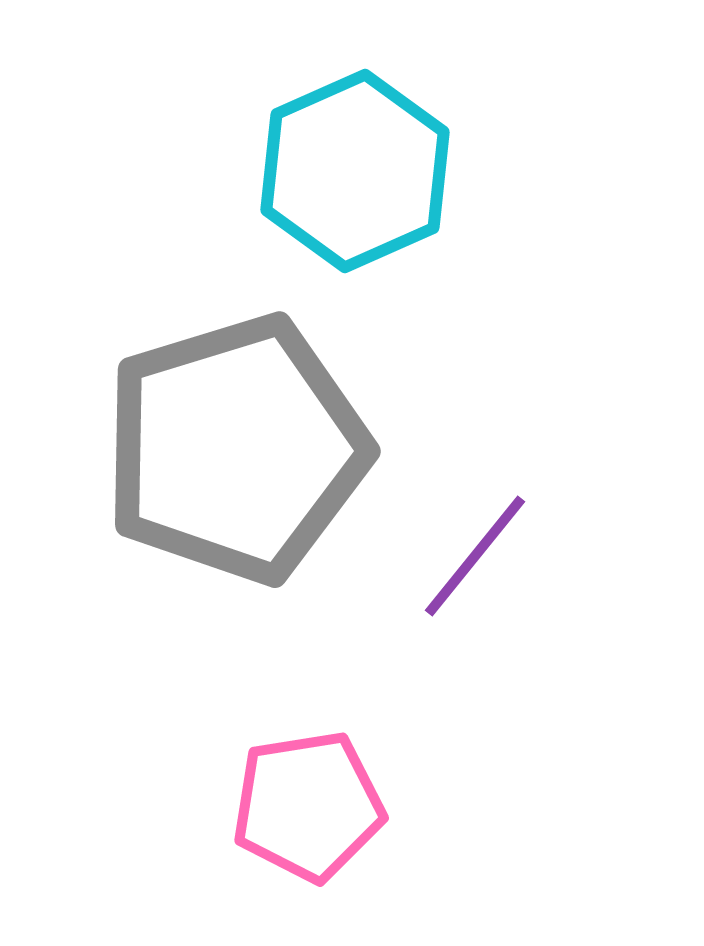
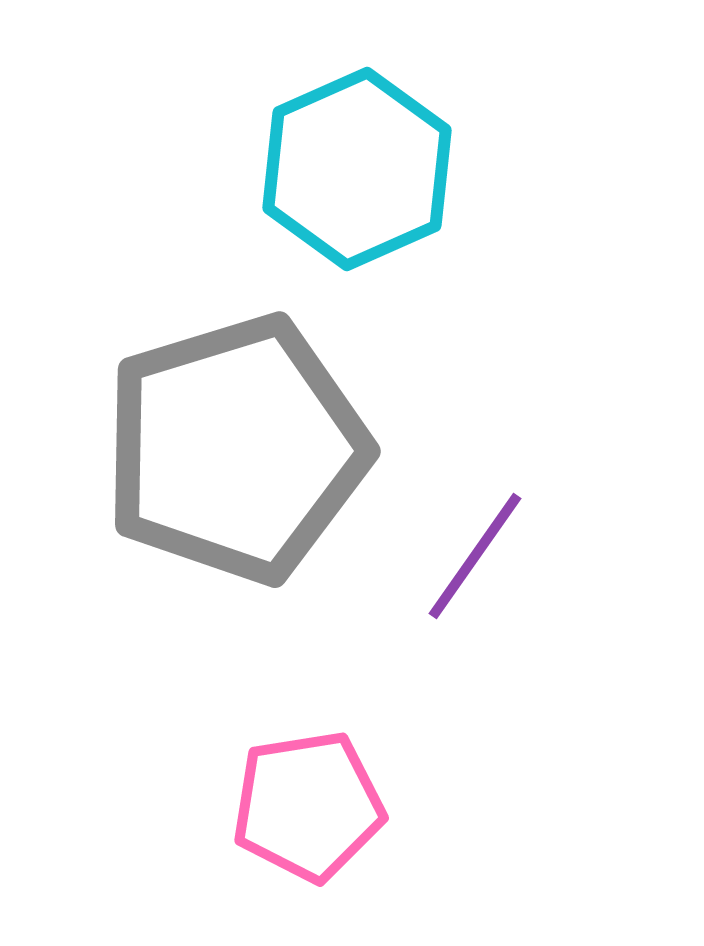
cyan hexagon: moved 2 px right, 2 px up
purple line: rotated 4 degrees counterclockwise
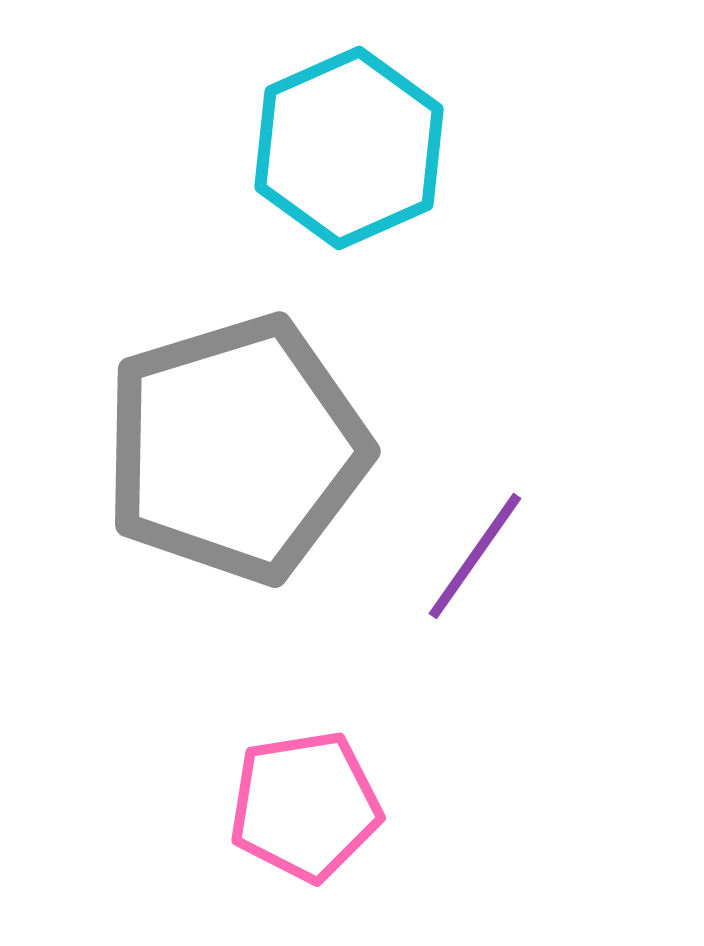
cyan hexagon: moved 8 px left, 21 px up
pink pentagon: moved 3 px left
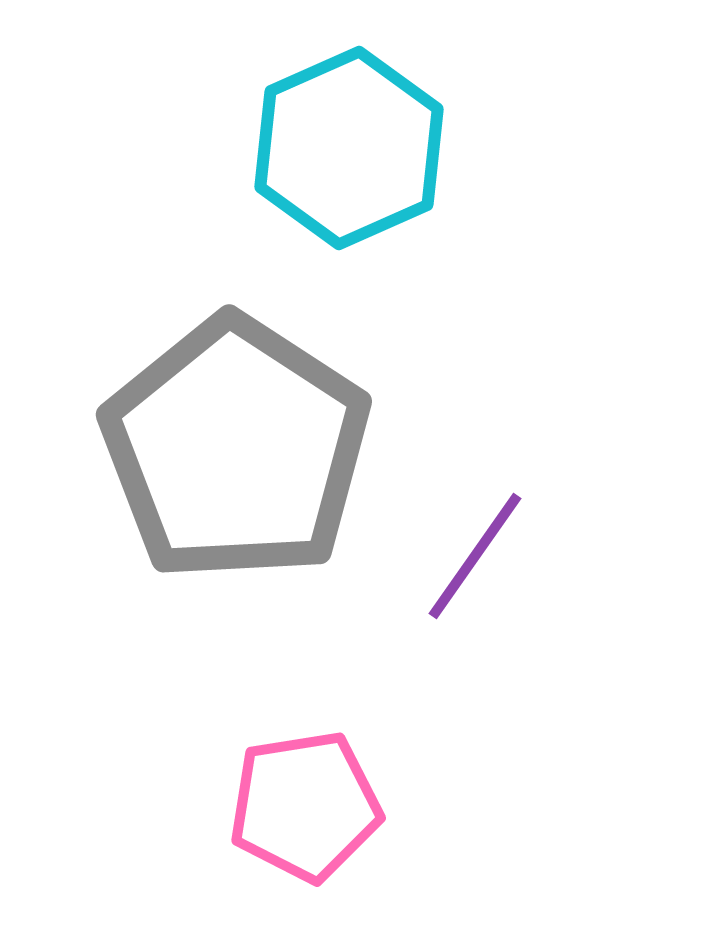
gray pentagon: rotated 22 degrees counterclockwise
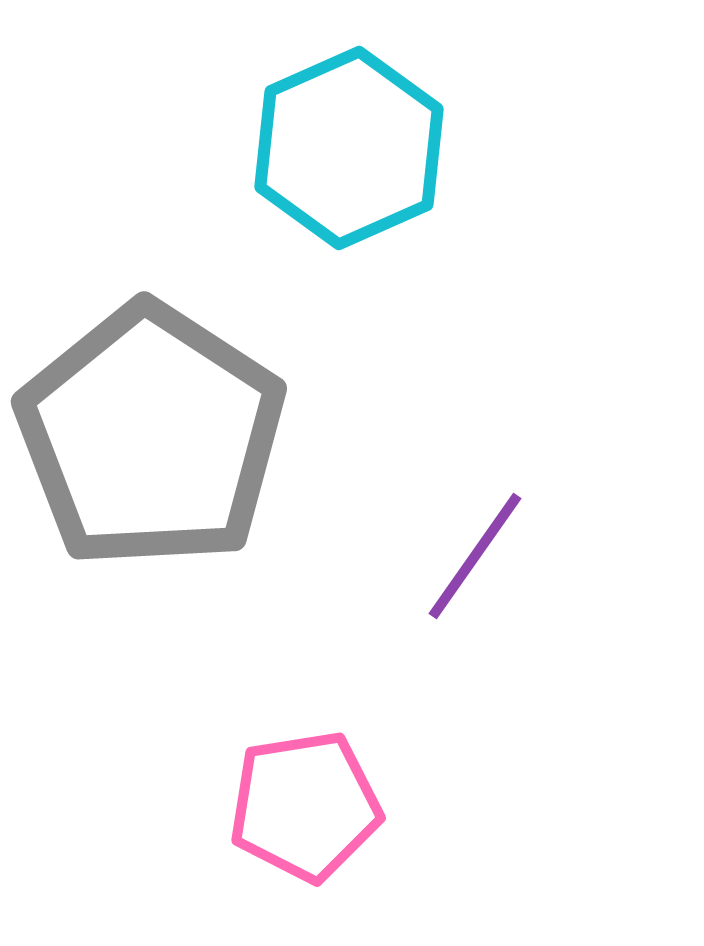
gray pentagon: moved 85 px left, 13 px up
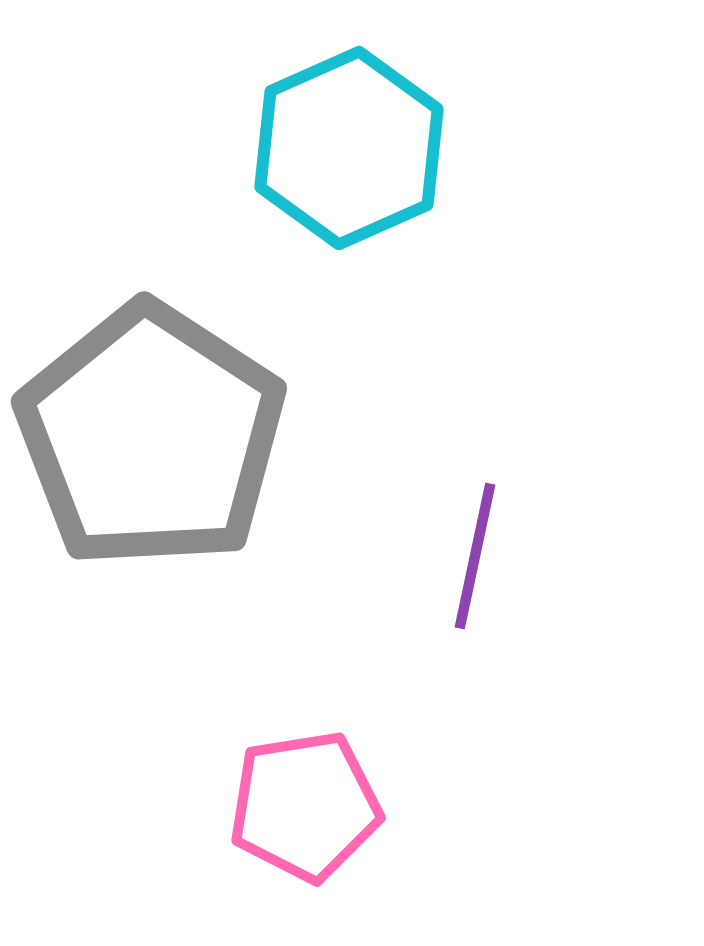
purple line: rotated 23 degrees counterclockwise
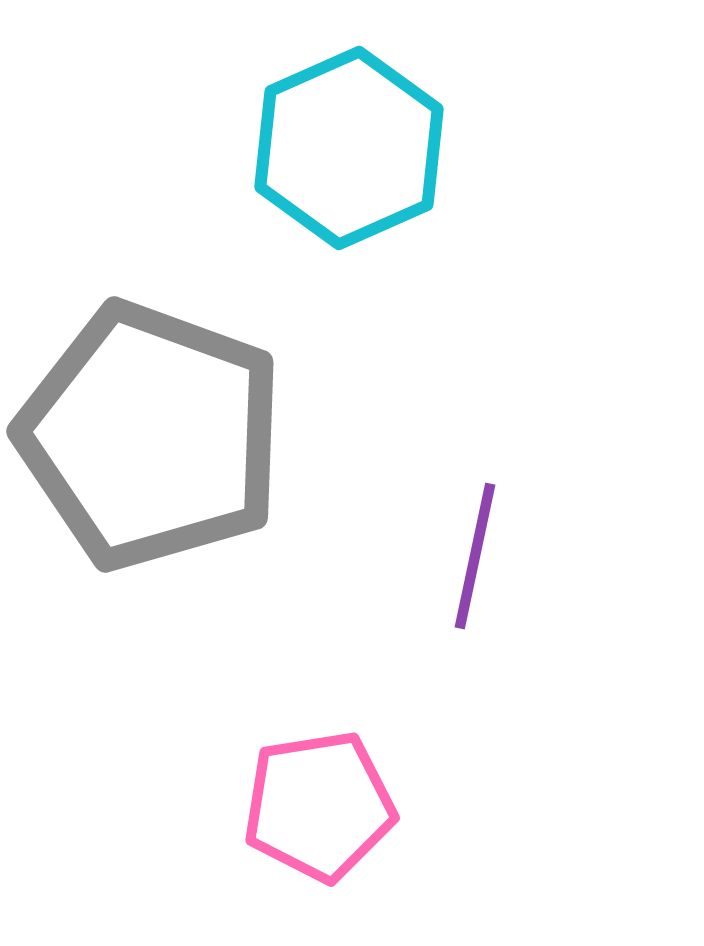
gray pentagon: rotated 13 degrees counterclockwise
pink pentagon: moved 14 px right
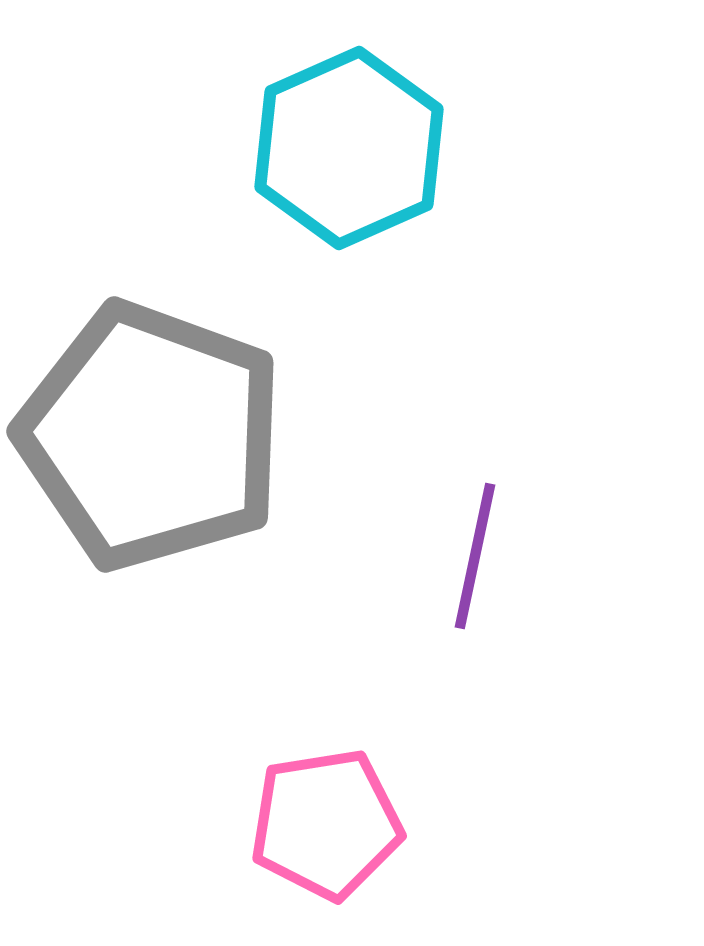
pink pentagon: moved 7 px right, 18 px down
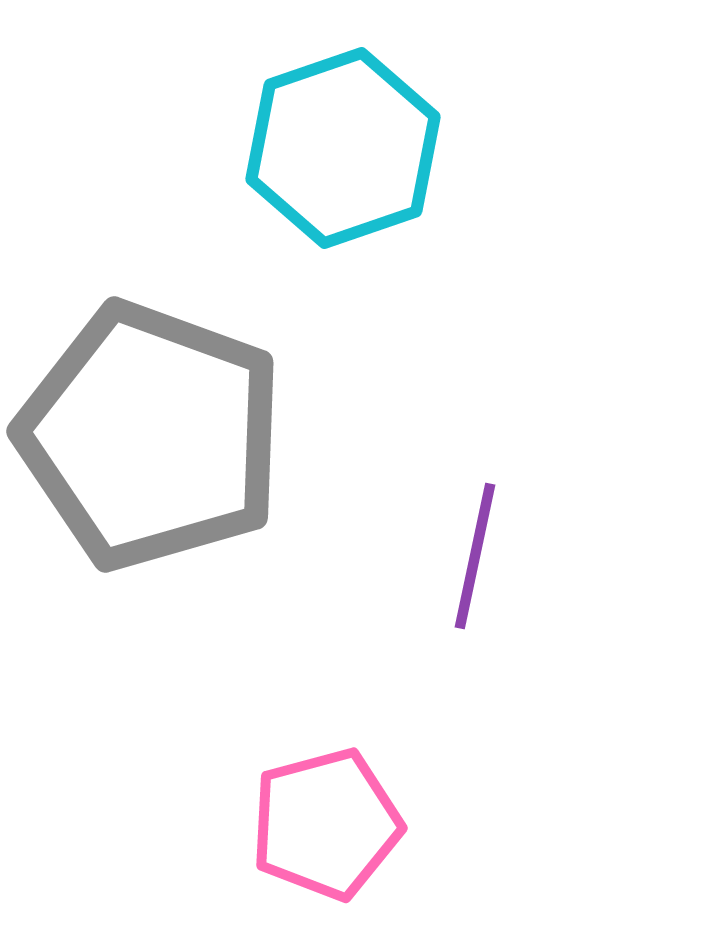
cyan hexagon: moved 6 px left; rotated 5 degrees clockwise
pink pentagon: rotated 6 degrees counterclockwise
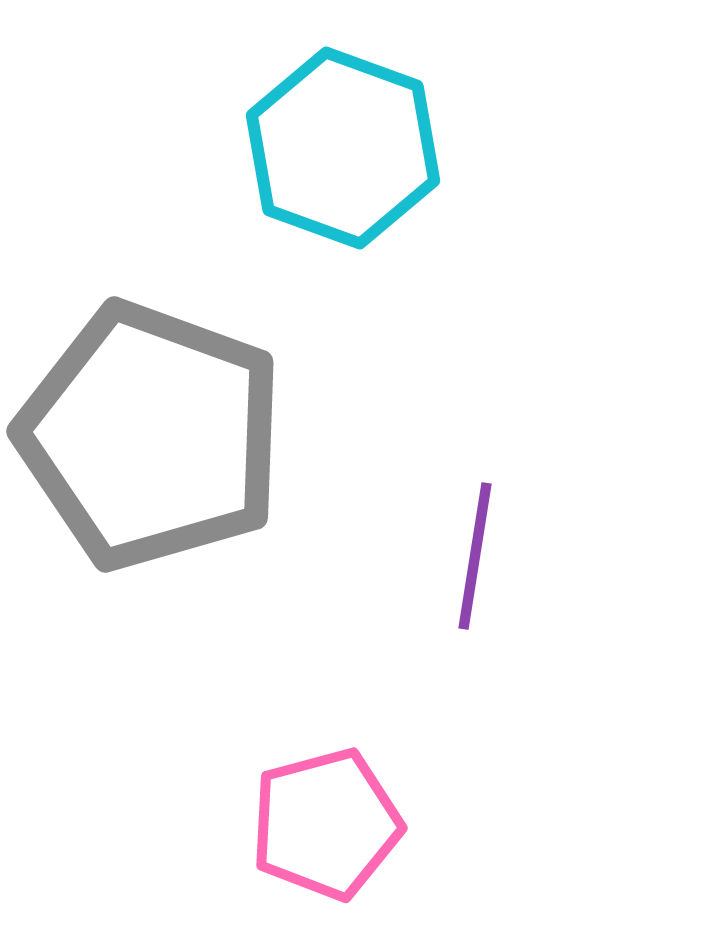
cyan hexagon: rotated 21 degrees counterclockwise
purple line: rotated 3 degrees counterclockwise
